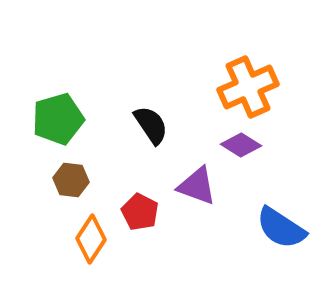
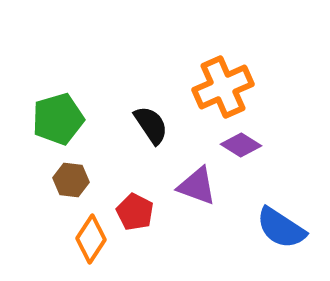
orange cross: moved 25 px left
red pentagon: moved 5 px left
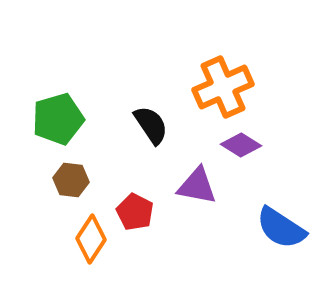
purple triangle: rotated 9 degrees counterclockwise
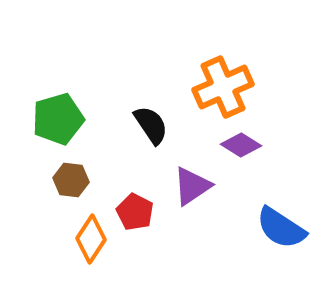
purple triangle: moved 5 px left; rotated 45 degrees counterclockwise
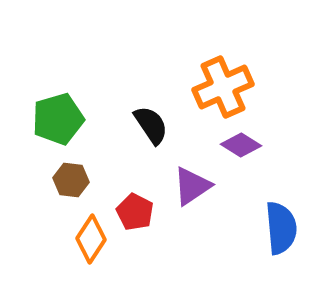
blue semicircle: rotated 128 degrees counterclockwise
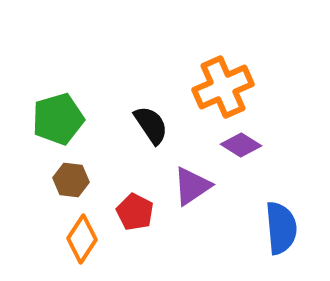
orange diamond: moved 9 px left
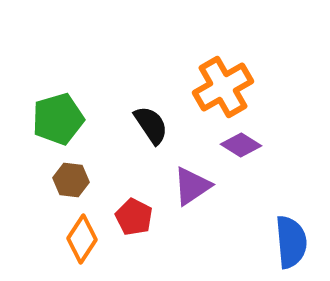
orange cross: rotated 6 degrees counterclockwise
red pentagon: moved 1 px left, 5 px down
blue semicircle: moved 10 px right, 14 px down
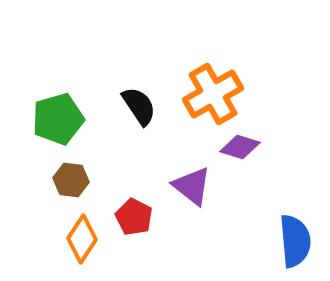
orange cross: moved 10 px left, 7 px down
black semicircle: moved 12 px left, 19 px up
purple diamond: moved 1 px left, 2 px down; rotated 15 degrees counterclockwise
purple triangle: rotated 48 degrees counterclockwise
blue semicircle: moved 4 px right, 1 px up
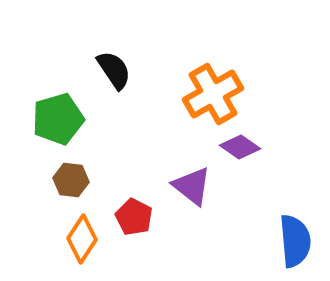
black semicircle: moved 25 px left, 36 px up
purple diamond: rotated 18 degrees clockwise
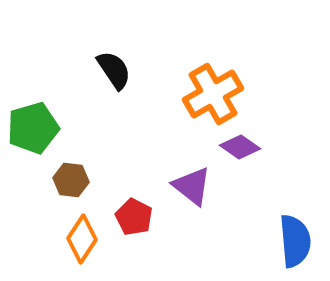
green pentagon: moved 25 px left, 9 px down
